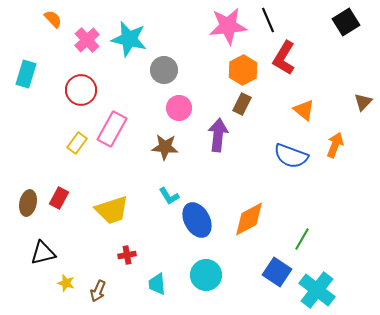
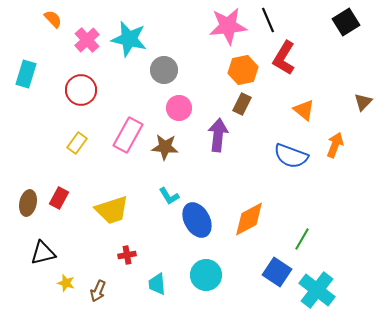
orange hexagon: rotated 16 degrees clockwise
pink rectangle: moved 16 px right, 6 px down
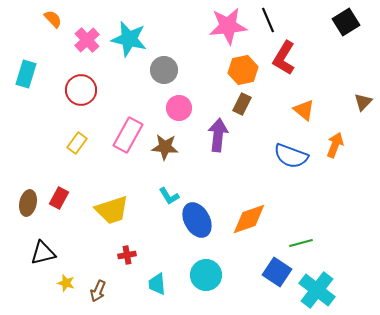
orange diamond: rotated 9 degrees clockwise
green line: moved 1 px left, 4 px down; rotated 45 degrees clockwise
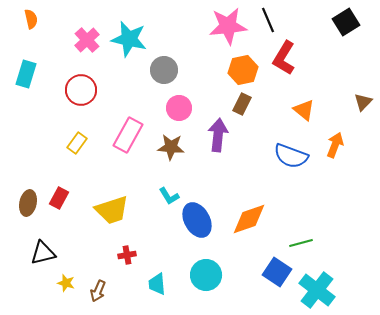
orange semicircle: moved 22 px left; rotated 30 degrees clockwise
brown star: moved 6 px right
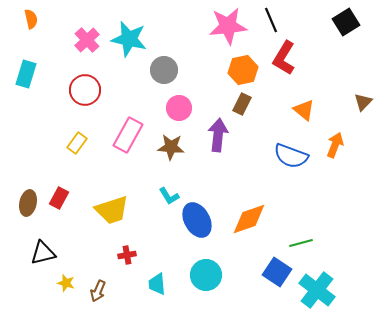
black line: moved 3 px right
red circle: moved 4 px right
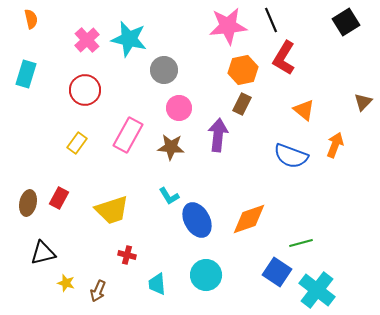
red cross: rotated 24 degrees clockwise
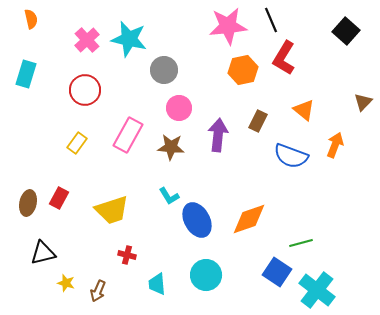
black square: moved 9 px down; rotated 16 degrees counterclockwise
brown rectangle: moved 16 px right, 17 px down
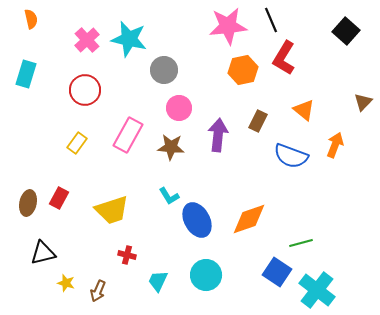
cyan trapezoid: moved 1 px right, 3 px up; rotated 30 degrees clockwise
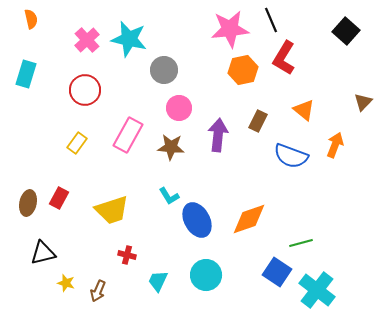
pink star: moved 2 px right, 3 px down
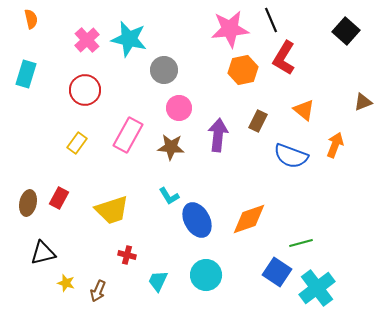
brown triangle: rotated 24 degrees clockwise
cyan cross: moved 2 px up; rotated 15 degrees clockwise
